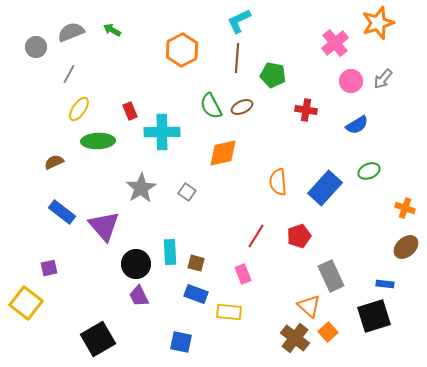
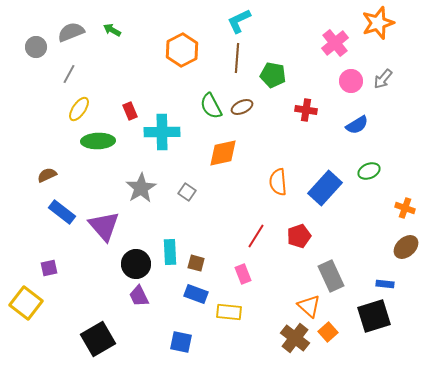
brown semicircle at (54, 162): moved 7 px left, 13 px down
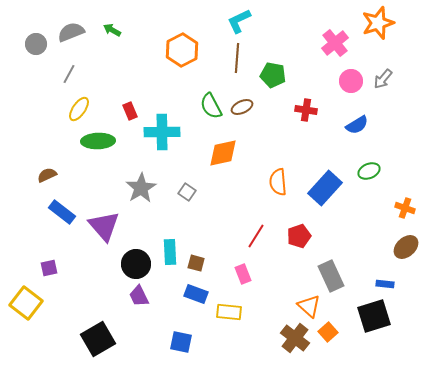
gray circle at (36, 47): moved 3 px up
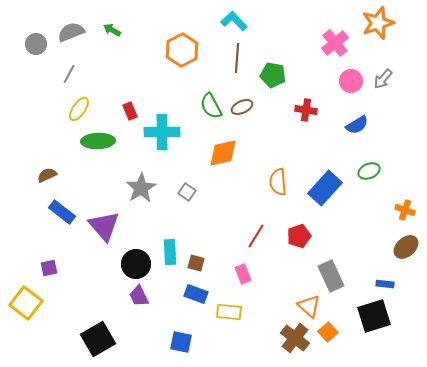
cyan L-shape at (239, 21): moved 5 px left; rotated 72 degrees clockwise
orange cross at (405, 208): moved 2 px down
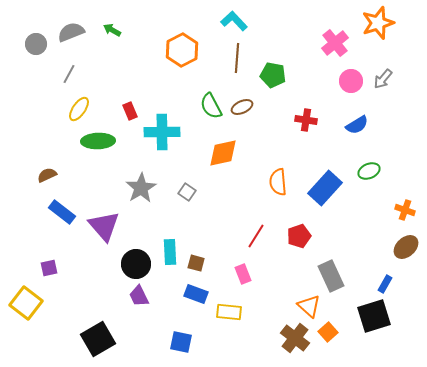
red cross at (306, 110): moved 10 px down
blue rectangle at (385, 284): rotated 66 degrees counterclockwise
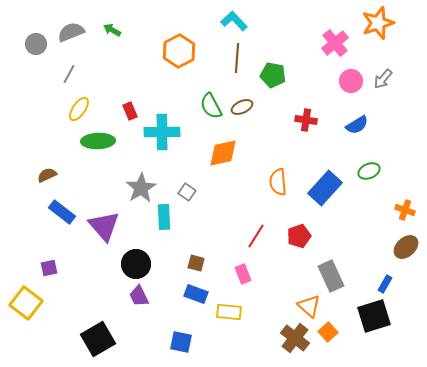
orange hexagon at (182, 50): moved 3 px left, 1 px down
cyan rectangle at (170, 252): moved 6 px left, 35 px up
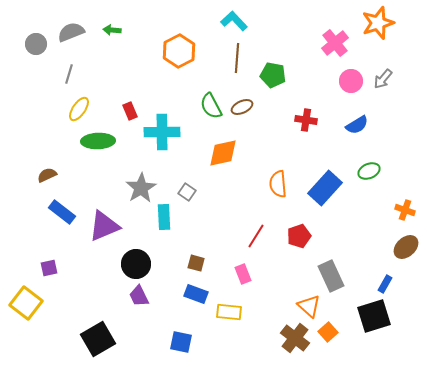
green arrow at (112, 30): rotated 24 degrees counterclockwise
gray line at (69, 74): rotated 12 degrees counterclockwise
orange semicircle at (278, 182): moved 2 px down
purple triangle at (104, 226): rotated 48 degrees clockwise
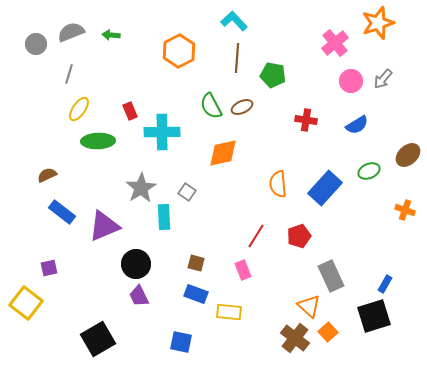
green arrow at (112, 30): moved 1 px left, 5 px down
brown ellipse at (406, 247): moved 2 px right, 92 px up
pink rectangle at (243, 274): moved 4 px up
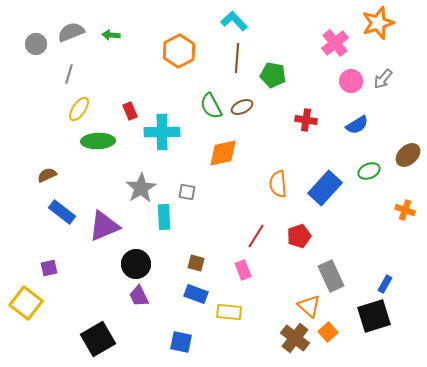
gray square at (187, 192): rotated 24 degrees counterclockwise
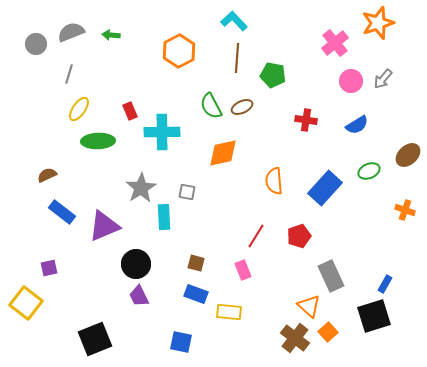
orange semicircle at (278, 184): moved 4 px left, 3 px up
black square at (98, 339): moved 3 px left; rotated 8 degrees clockwise
